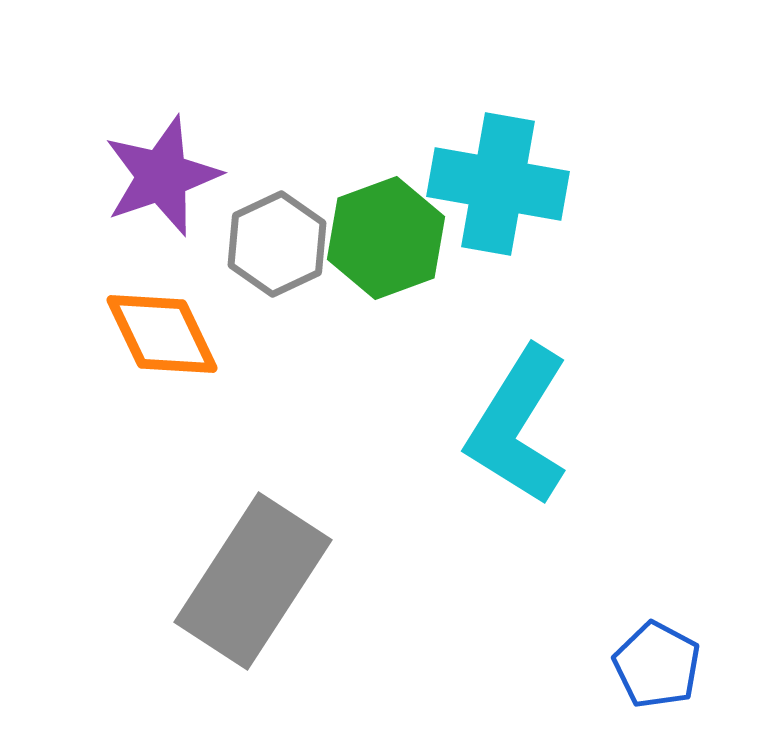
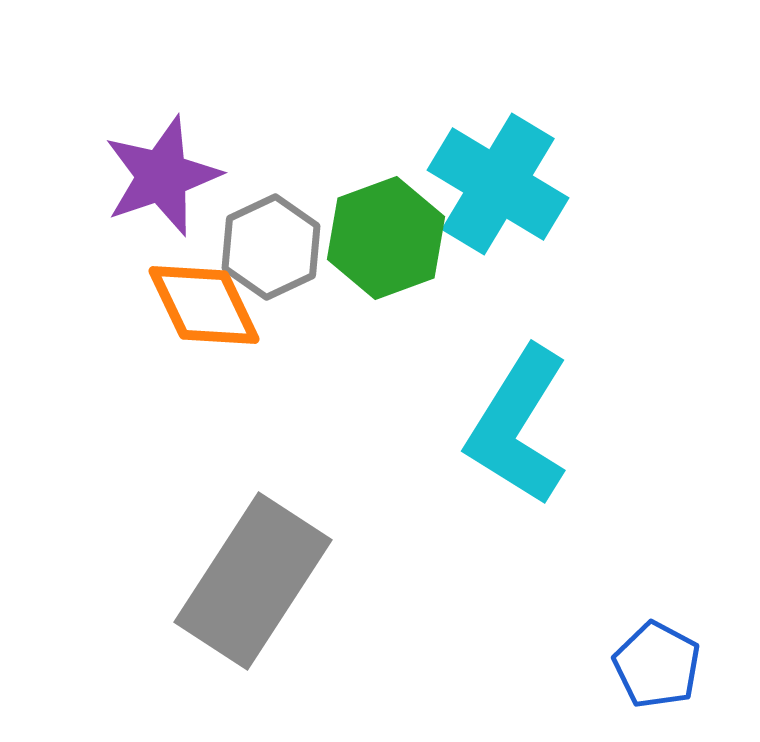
cyan cross: rotated 21 degrees clockwise
gray hexagon: moved 6 px left, 3 px down
orange diamond: moved 42 px right, 29 px up
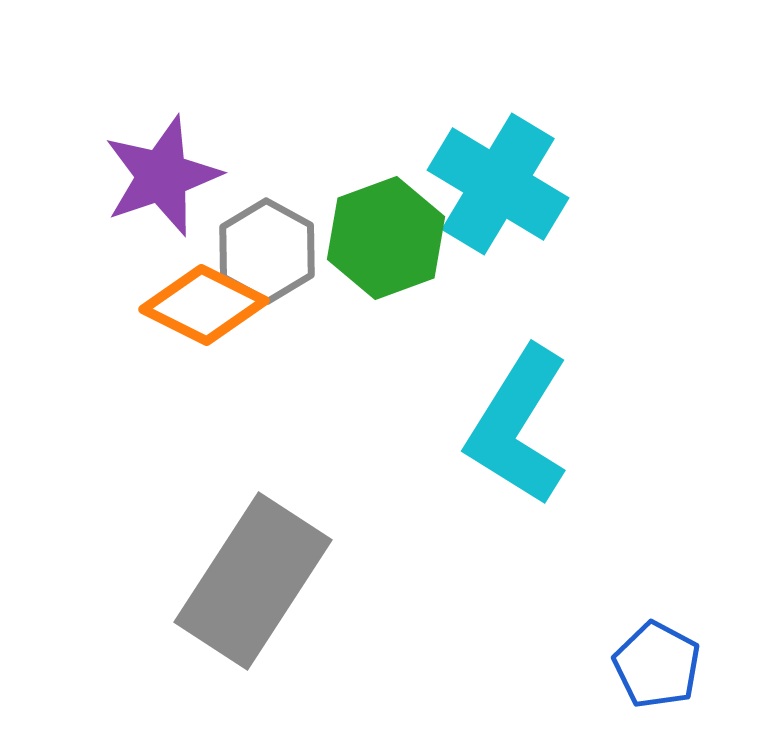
gray hexagon: moved 4 px left, 4 px down; rotated 6 degrees counterclockwise
orange diamond: rotated 38 degrees counterclockwise
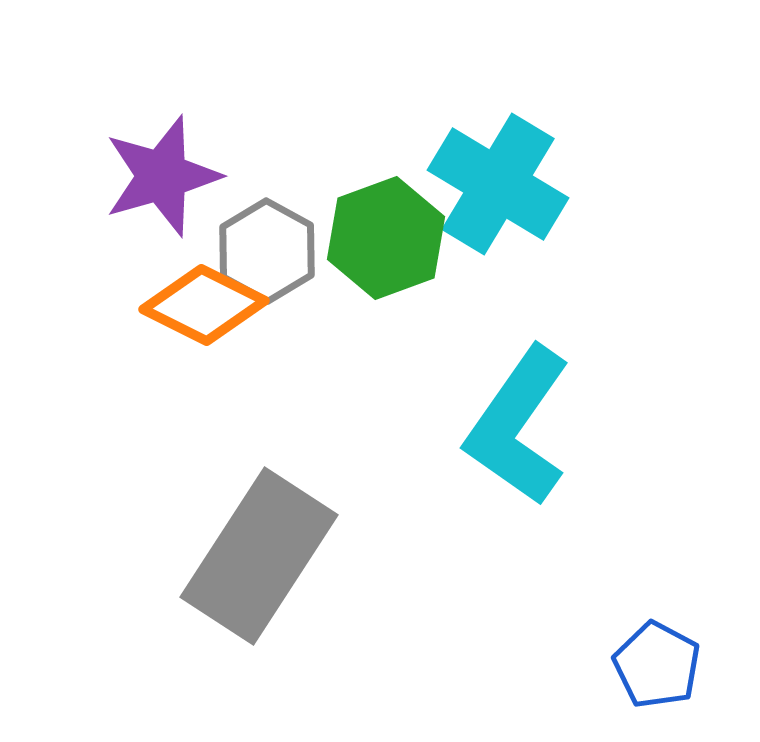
purple star: rotated 3 degrees clockwise
cyan L-shape: rotated 3 degrees clockwise
gray rectangle: moved 6 px right, 25 px up
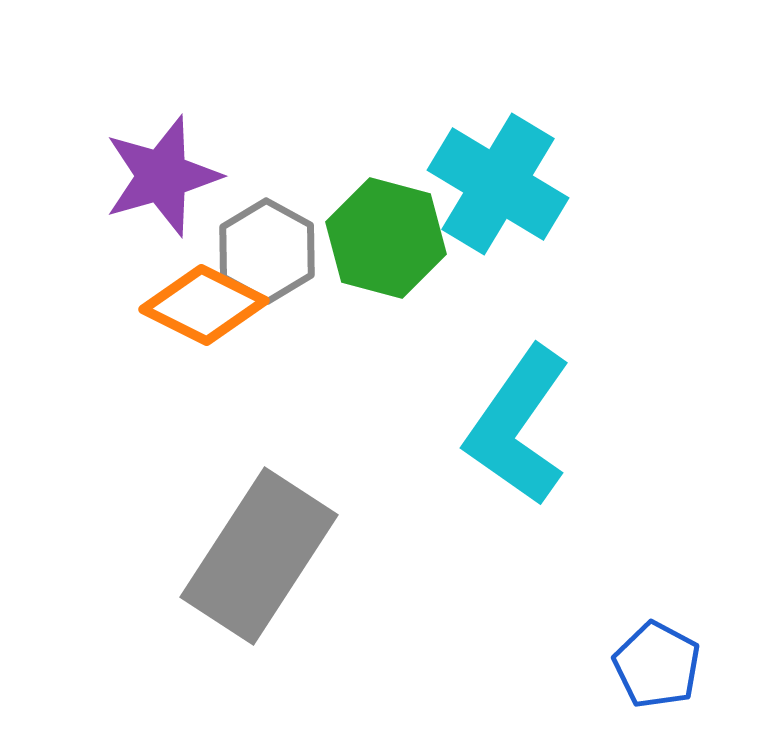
green hexagon: rotated 25 degrees counterclockwise
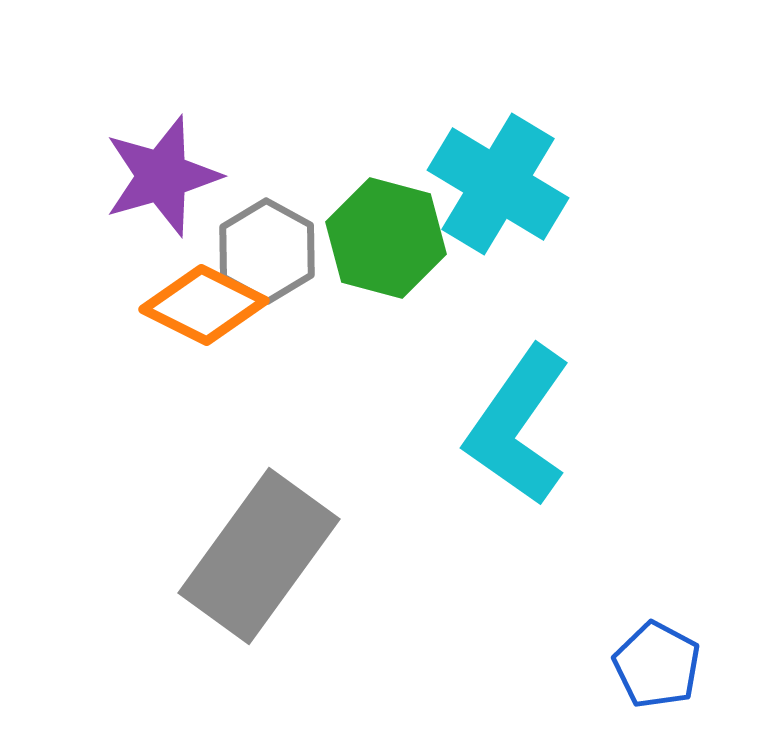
gray rectangle: rotated 3 degrees clockwise
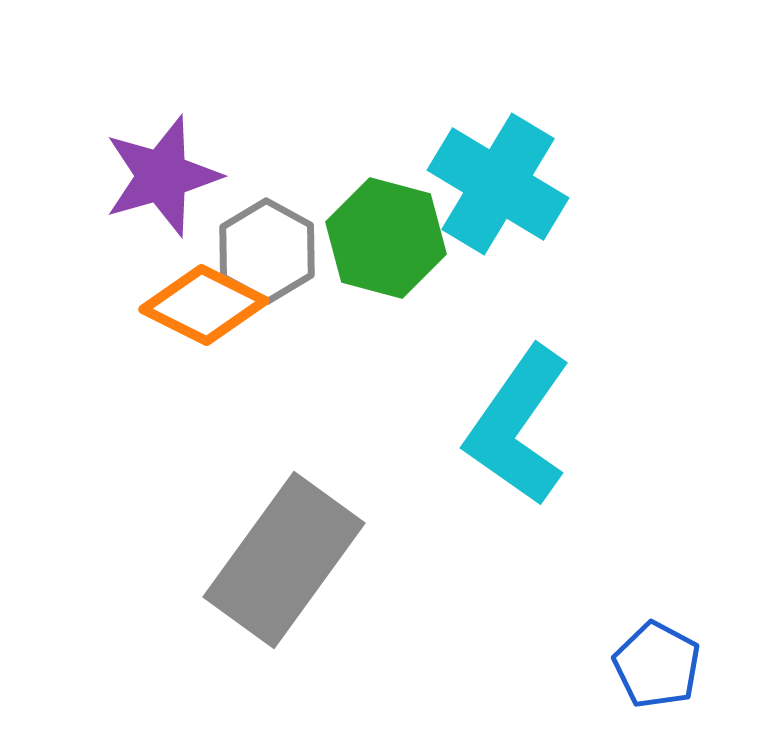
gray rectangle: moved 25 px right, 4 px down
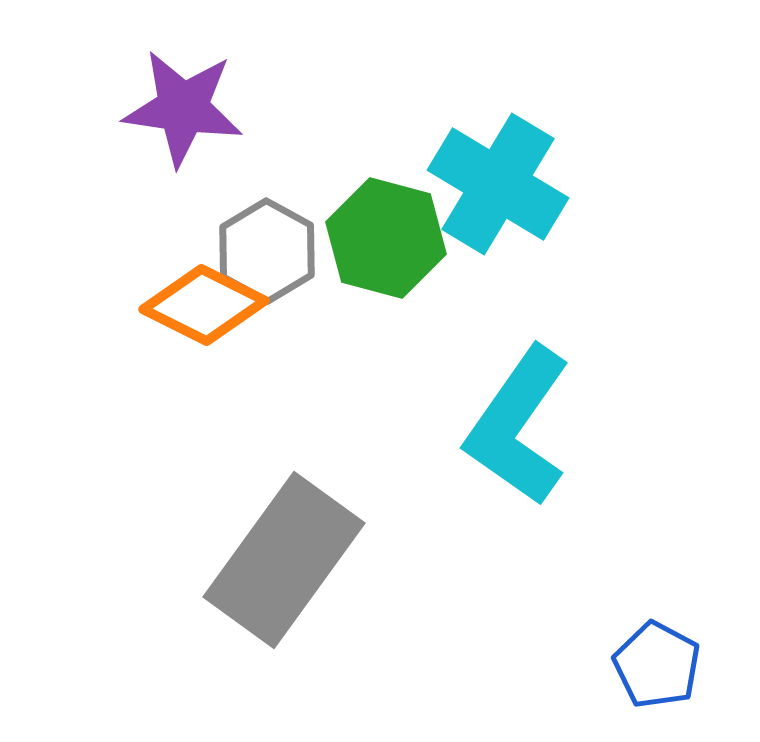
purple star: moved 21 px right, 68 px up; rotated 24 degrees clockwise
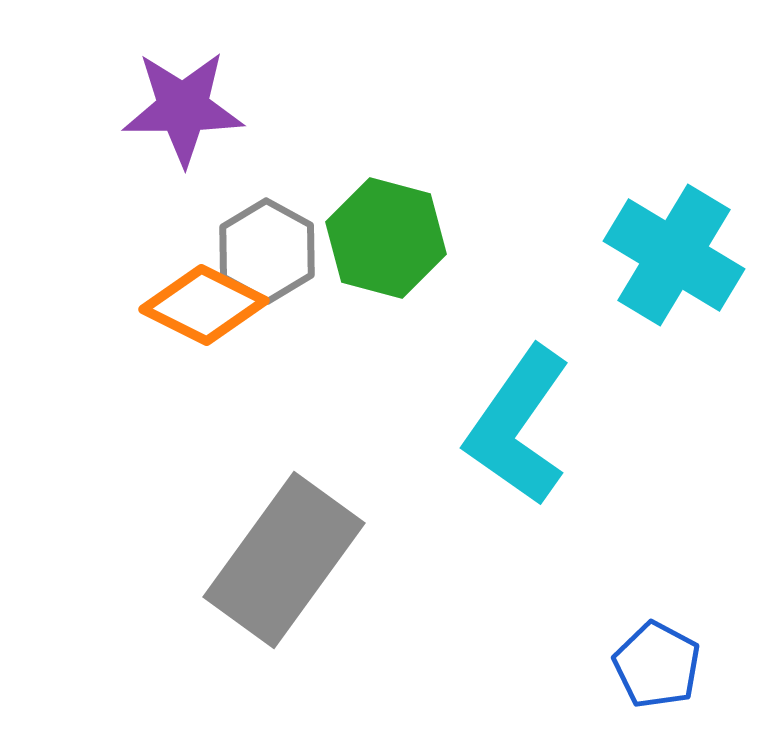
purple star: rotated 8 degrees counterclockwise
cyan cross: moved 176 px right, 71 px down
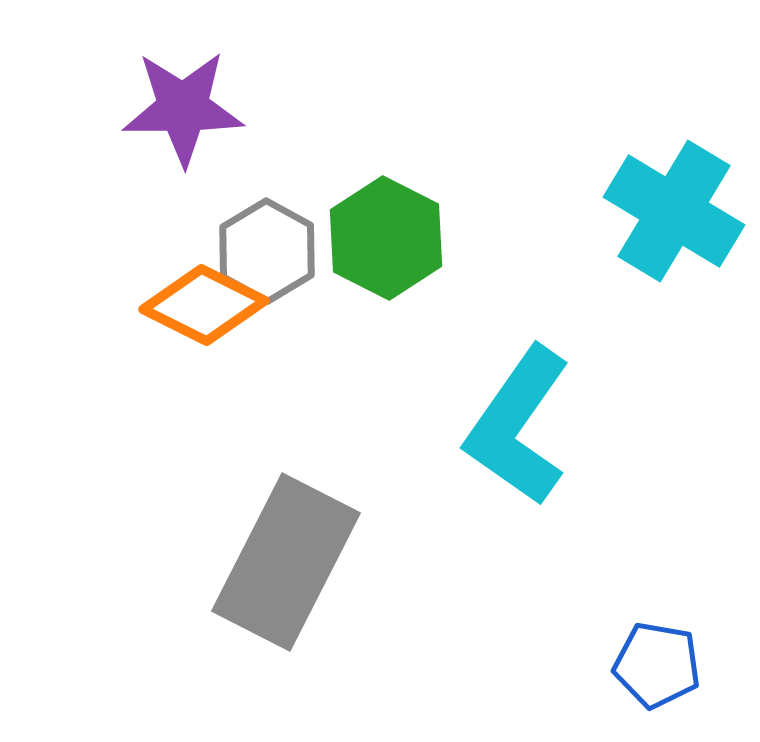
green hexagon: rotated 12 degrees clockwise
cyan cross: moved 44 px up
gray rectangle: moved 2 px right, 2 px down; rotated 9 degrees counterclockwise
blue pentagon: rotated 18 degrees counterclockwise
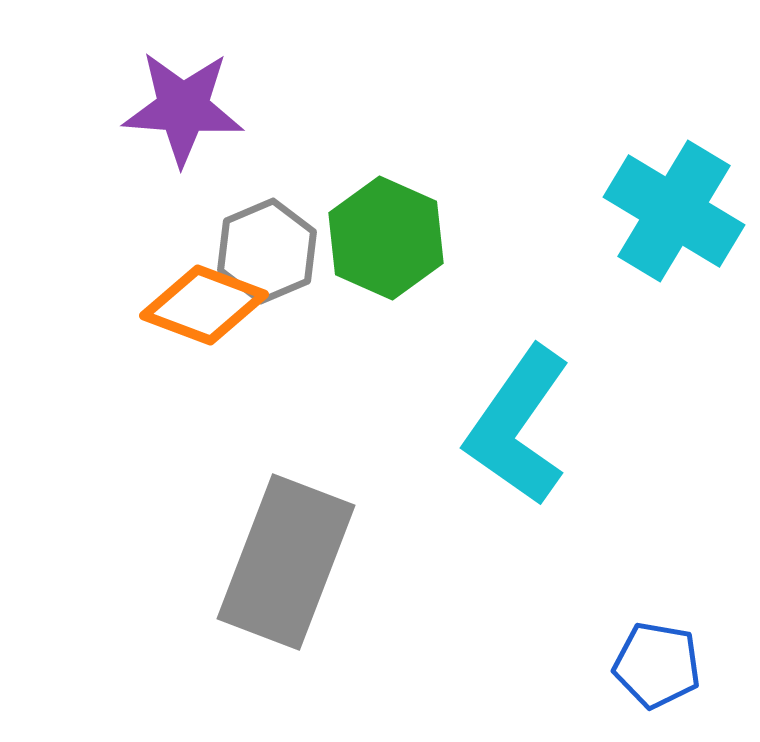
purple star: rotated 4 degrees clockwise
green hexagon: rotated 3 degrees counterclockwise
gray hexagon: rotated 8 degrees clockwise
orange diamond: rotated 6 degrees counterclockwise
gray rectangle: rotated 6 degrees counterclockwise
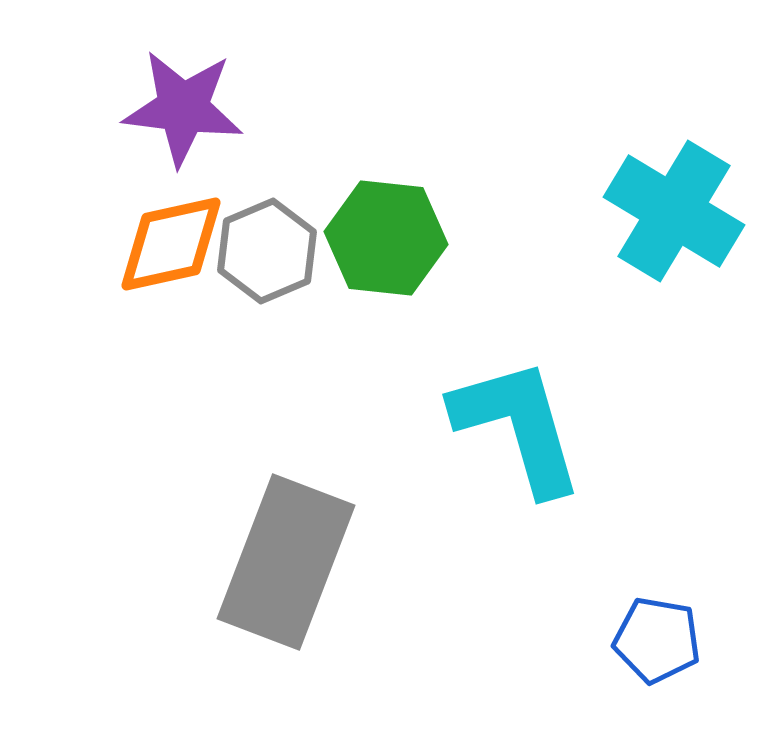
purple star: rotated 3 degrees clockwise
green hexagon: rotated 18 degrees counterclockwise
orange diamond: moved 33 px left, 61 px up; rotated 33 degrees counterclockwise
cyan L-shape: rotated 129 degrees clockwise
blue pentagon: moved 25 px up
